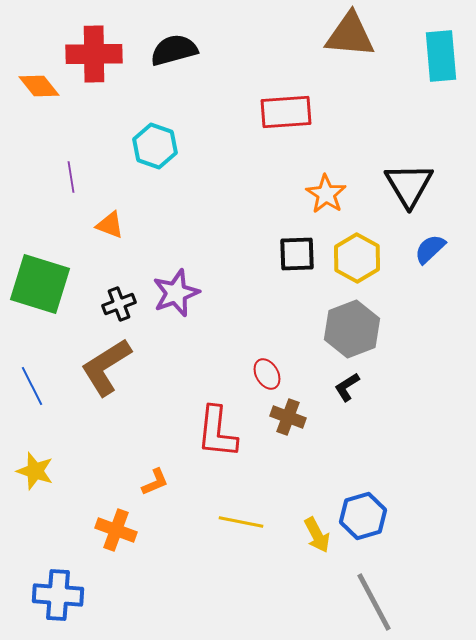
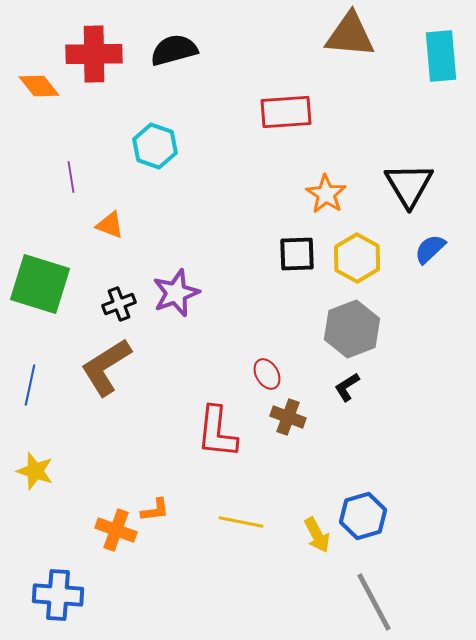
blue line: moved 2 px left, 1 px up; rotated 39 degrees clockwise
orange L-shape: moved 28 px down; rotated 16 degrees clockwise
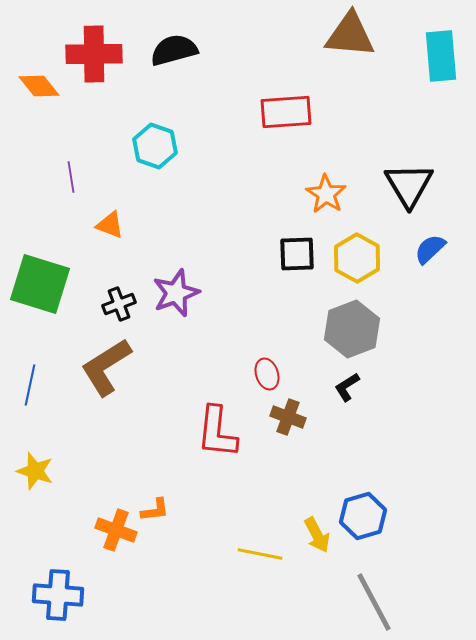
red ellipse: rotated 12 degrees clockwise
yellow line: moved 19 px right, 32 px down
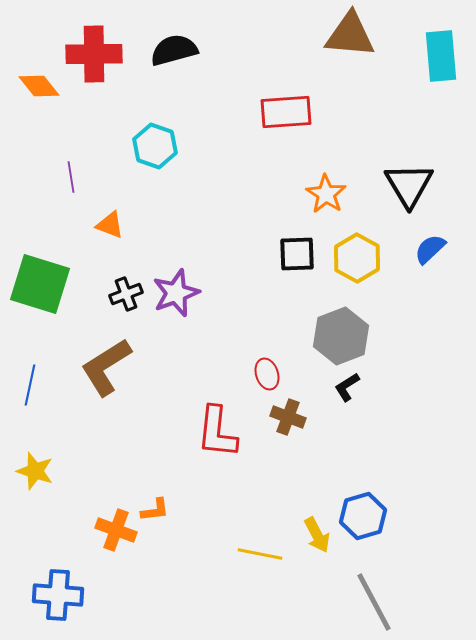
black cross: moved 7 px right, 10 px up
gray hexagon: moved 11 px left, 7 px down
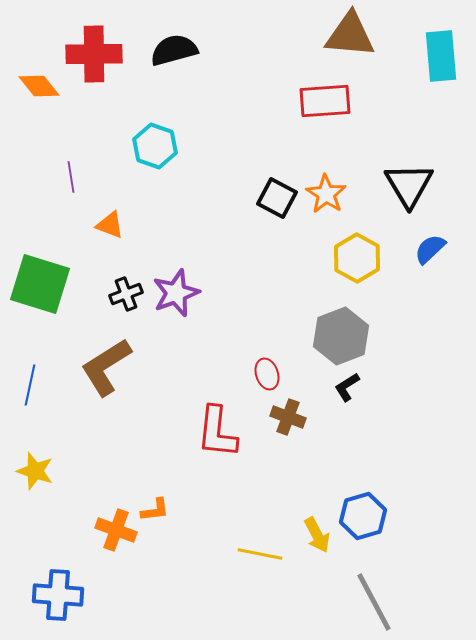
red rectangle: moved 39 px right, 11 px up
black square: moved 20 px left, 56 px up; rotated 30 degrees clockwise
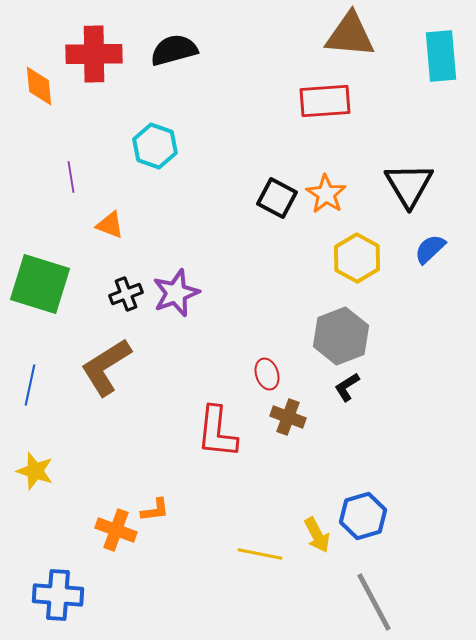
orange diamond: rotated 33 degrees clockwise
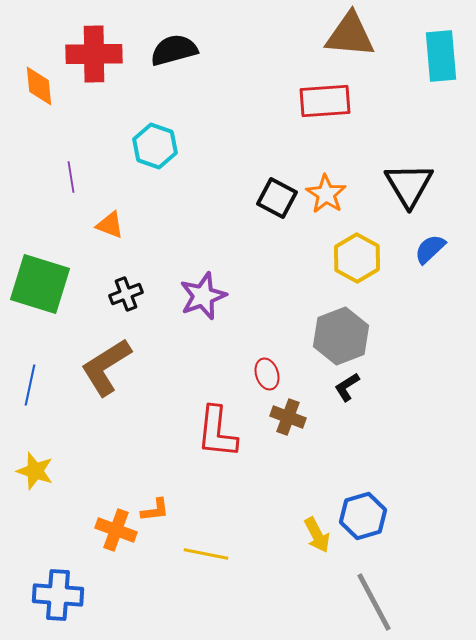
purple star: moved 27 px right, 3 px down
yellow line: moved 54 px left
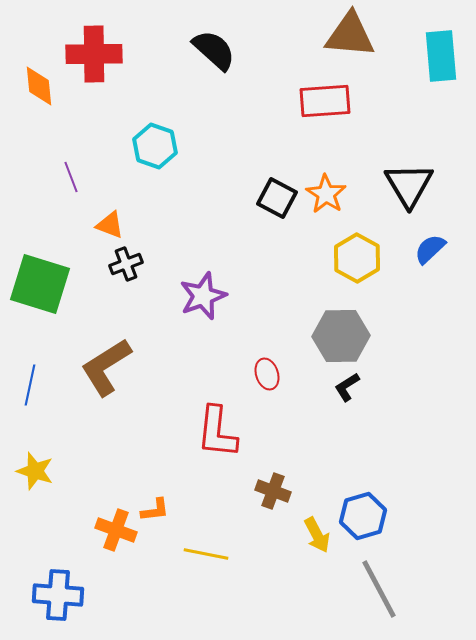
black semicircle: moved 40 px right; rotated 57 degrees clockwise
purple line: rotated 12 degrees counterclockwise
black cross: moved 30 px up
gray hexagon: rotated 20 degrees clockwise
brown cross: moved 15 px left, 74 px down
gray line: moved 5 px right, 13 px up
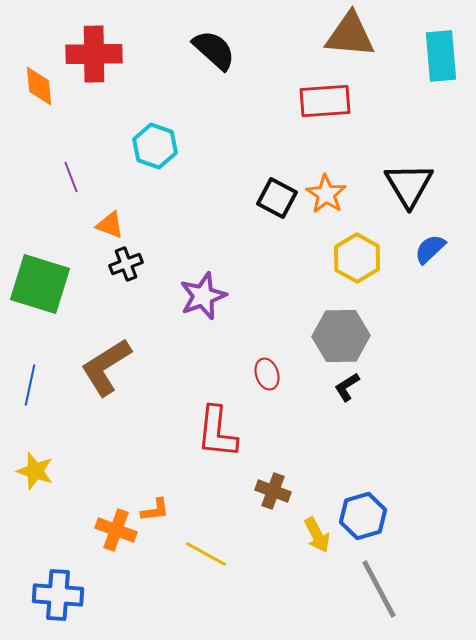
yellow line: rotated 18 degrees clockwise
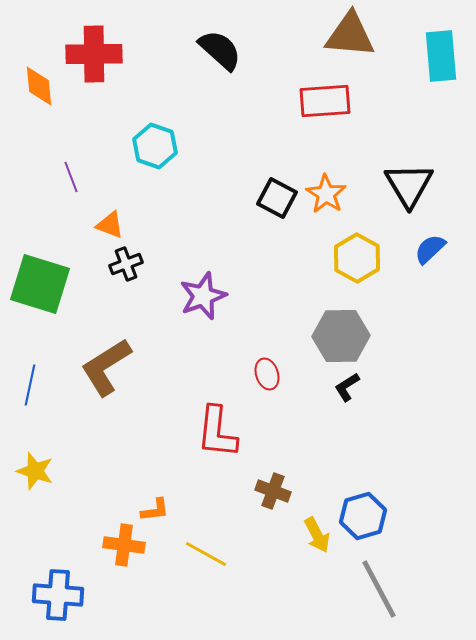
black semicircle: moved 6 px right
orange cross: moved 8 px right, 15 px down; rotated 12 degrees counterclockwise
